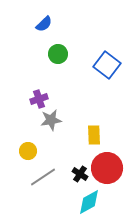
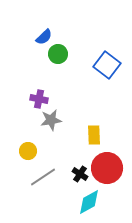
blue semicircle: moved 13 px down
purple cross: rotated 30 degrees clockwise
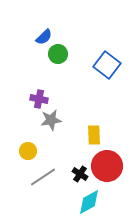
red circle: moved 2 px up
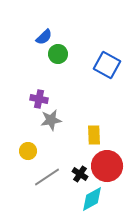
blue square: rotated 8 degrees counterclockwise
gray line: moved 4 px right
cyan diamond: moved 3 px right, 3 px up
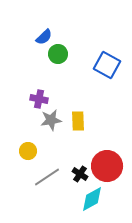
yellow rectangle: moved 16 px left, 14 px up
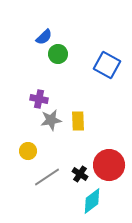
red circle: moved 2 px right, 1 px up
cyan diamond: moved 2 px down; rotated 8 degrees counterclockwise
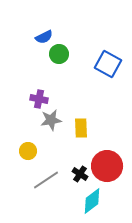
blue semicircle: rotated 18 degrees clockwise
green circle: moved 1 px right
blue square: moved 1 px right, 1 px up
yellow rectangle: moved 3 px right, 7 px down
red circle: moved 2 px left, 1 px down
gray line: moved 1 px left, 3 px down
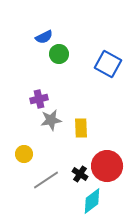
purple cross: rotated 24 degrees counterclockwise
yellow circle: moved 4 px left, 3 px down
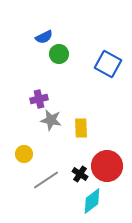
gray star: rotated 20 degrees clockwise
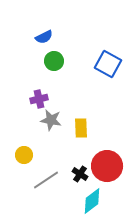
green circle: moved 5 px left, 7 px down
yellow circle: moved 1 px down
